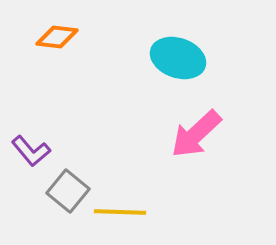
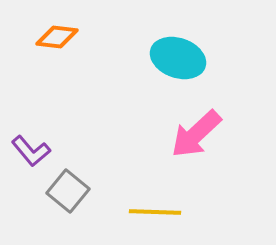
yellow line: moved 35 px right
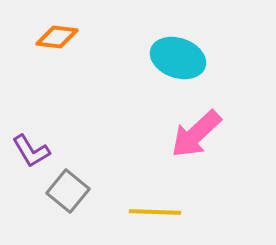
purple L-shape: rotated 9 degrees clockwise
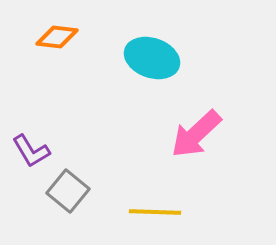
cyan ellipse: moved 26 px left
